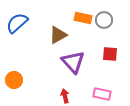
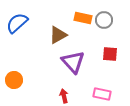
red arrow: moved 1 px left
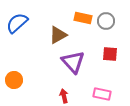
gray circle: moved 2 px right, 1 px down
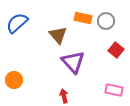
brown triangle: rotated 42 degrees counterclockwise
red square: moved 6 px right, 4 px up; rotated 35 degrees clockwise
pink rectangle: moved 12 px right, 4 px up
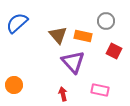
orange rectangle: moved 18 px down
red square: moved 2 px left, 1 px down; rotated 14 degrees counterclockwise
orange circle: moved 5 px down
pink rectangle: moved 14 px left
red arrow: moved 1 px left, 2 px up
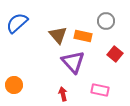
red square: moved 1 px right, 3 px down; rotated 14 degrees clockwise
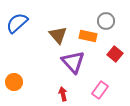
orange rectangle: moved 5 px right
orange circle: moved 3 px up
pink rectangle: rotated 66 degrees counterclockwise
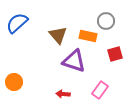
red square: rotated 35 degrees clockwise
purple triangle: moved 1 px right, 1 px up; rotated 30 degrees counterclockwise
red arrow: rotated 72 degrees counterclockwise
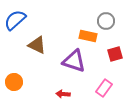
blue semicircle: moved 2 px left, 3 px up
brown triangle: moved 21 px left, 10 px down; rotated 24 degrees counterclockwise
pink rectangle: moved 4 px right, 2 px up
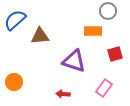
gray circle: moved 2 px right, 10 px up
orange rectangle: moved 5 px right, 5 px up; rotated 12 degrees counterclockwise
brown triangle: moved 3 px right, 9 px up; rotated 30 degrees counterclockwise
